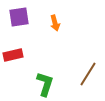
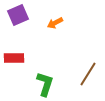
purple square: moved 1 px left, 2 px up; rotated 15 degrees counterclockwise
orange arrow: rotated 77 degrees clockwise
red rectangle: moved 1 px right, 3 px down; rotated 12 degrees clockwise
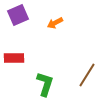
brown line: moved 1 px left, 1 px down
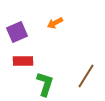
purple square: moved 1 px left, 17 px down
red rectangle: moved 9 px right, 3 px down
brown line: moved 1 px left, 1 px down
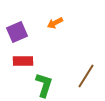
green L-shape: moved 1 px left, 1 px down
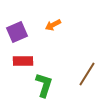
orange arrow: moved 2 px left, 2 px down
brown line: moved 1 px right, 2 px up
